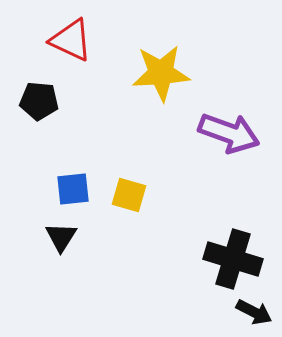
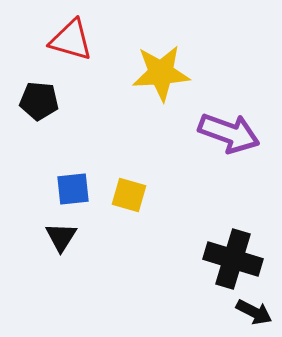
red triangle: rotated 9 degrees counterclockwise
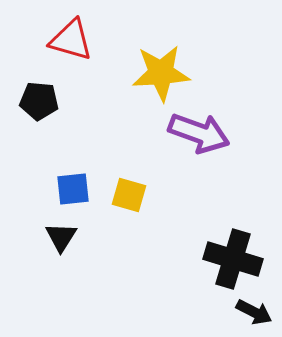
purple arrow: moved 30 px left
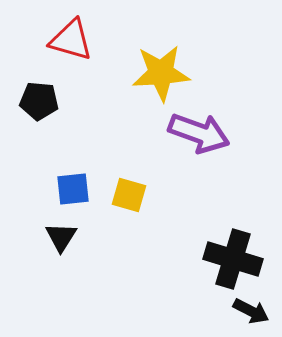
black arrow: moved 3 px left, 1 px up
